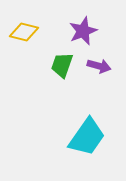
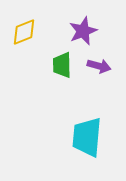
yellow diamond: rotated 36 degrees counterclockwise
green trapezoid: rotated 20 degrees counterclockwise
cyan trapezoid: rotated 150 degrees clockwise
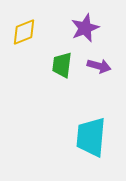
purple star: moved 2 px right, 3 px up
green trapezoid: rotated 8 degrees clockwise
cyan trapezoid: moved 4 px right
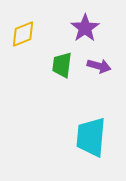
purple star: rotated 12 degrees counterclockwise
yellow diamond: moved 1 px left, 2 px down
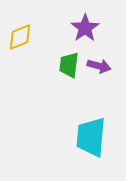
yellow diamond: moved 3 px left, 3 px down
green trapezoid: moved 7 px right
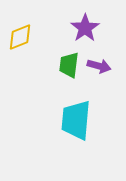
cyan trapezoid: moved 15 px left, 17 px up
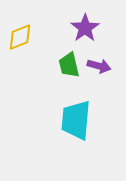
green trapezoid: rotated 20 degrees counterclockwise
